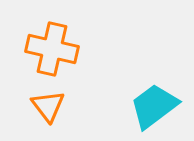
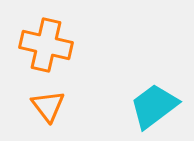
orange cross: moved 6 px left, 4 px up
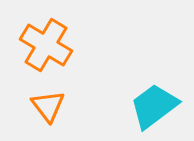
orange cross: rotated 18 degrees clockwise
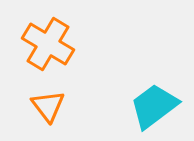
orange cross: moved 2 px right, 1 px up
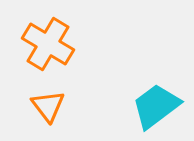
cyan trapezoid: moved 2 px right
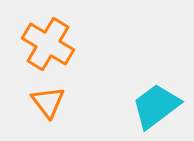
orange triangle: moved 4 px up
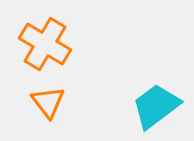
orange cross: moved 3 px left
